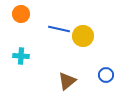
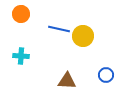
brown triangle: rotated 42 degrees clockwise
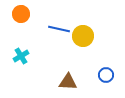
cyan cross: rotated 35 degrees counterclockwise
brown triangle: moved 1 px right, 1 px down
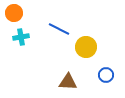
orange circle: moved 7 px left, 1 px up
blue line: rotated 15 degrees clockwise
yellow circle: moved 3 px right, 11 px down
cyan cross: moved 19 px up; rotated 21 degrees clockwise
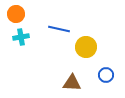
orange circle: moved 2 px right, 1 px down
blue line: rotated 15 degrees counterclockwise
brown triangle: moved 4 px right, 1 px down
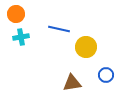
brown triangle: rotated 12 degrees counterclockwise
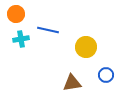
blue line: moved 11 px left, 1 px down
cyan cross: moved 2 px down
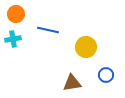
cyan cross: moved 8 px left
